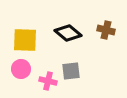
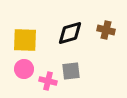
black diamond: moved 2 px right; rotated 56 degrees counterclockwise
pink circle: moved 3 px right
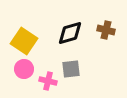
yellow square: moved 1 px left, 1 px down; rotated 32 degrees clockwise
gray square: moved 2 px up
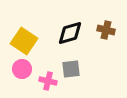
pink circle: moved 2 px left
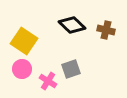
black diamond: moved 2 px right, 8 px up; rotated 60 degrees clockwise
gray square: rotated 12 degrees counterclockwise
pink cross: rotated 18 degrees clockwise
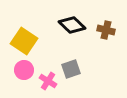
pink circle: moved 2 px right, 1 px down
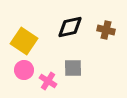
black diamond: moved 2 px left, 2 px down; rotated 56 degrees counterclockwise
gray square: moved 2 px right, 1 px up; rotated 18 degrees clockwise
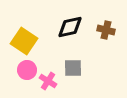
pink circle: moved 3 px right
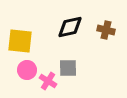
yellow square: moved 4 px left; rotated 28 degrees counterclockwise
gray square: moved 5 px left
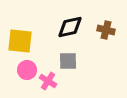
gray square: moved 7 px up
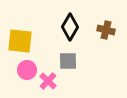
black diamond: rotated 48 degrees counterclockwise
pink cross: rotated 12 degrees clockwise
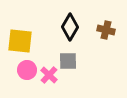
pink cross: moved 1 px right, 6 px up
